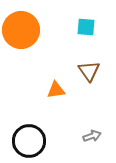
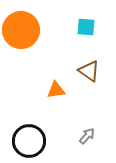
brown triangle: rotated 20 degrees counterclockwise
gray arrow: moved 5 px left; rotated 30 degrees counterclockwise
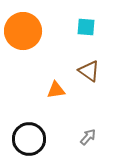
orange circle: moved 2 px right, 1 px down
gray arrow: moved 1 px right, 1 px down
black circle: moved 2 px up
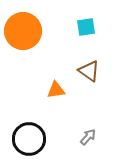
cyan square: rotated 12 degrees counterclockwise
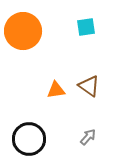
brown triangle: moved 15 px down
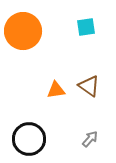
gray arrow: moved 2 px right, 2 px down
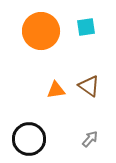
orange circle: moved 18 px right
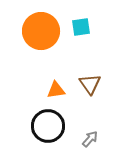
cyan square: moved 5 px left
brown triangle: moved 1 px right, 2 px up; rotated 20 degrees clockwise
black circle: moved 19 px right, 13 px up
